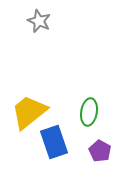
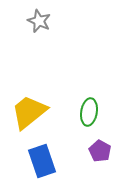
blue rectangle: moved 12 px left, 19 px down
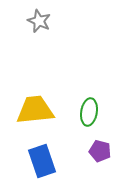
yellow trapezoid: moved 6 px right, 2 px up; rotated 33 degrees clockwise
purple pentagon: rotated 15 degrees counterclockwise
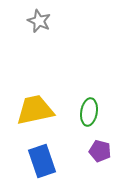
yellow trapezoid: rotated 6 degrees counterclockwise
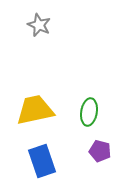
gray star: moved 4 px down
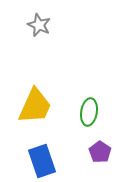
yellow trapezoid: moved 4 px up; rotated 126 degrees clockwise
purple pentagon: moved 1 px down; rotated 20 degrees clockwise
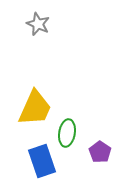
gray star: moved 1 px left, 1 px up
yellow trapezoid: moved 2 px down
green ellipse: moved 22 px left, 21 px down
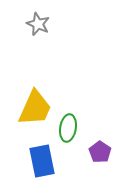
green ellipse: moved 1 px right, 5 px up
blue rectangle: rotated 8 degrees clockwise
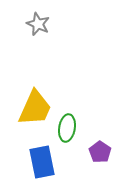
green ellipse: moved 1 px left
blue rectangle: moved 1 px down
